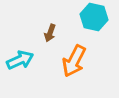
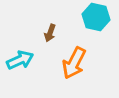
cyan hexagon: moved 2 px right
orange arrow: moved 2 px down
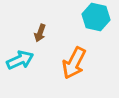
brown arrow: moved 10 px left
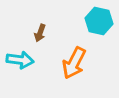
cyan hexagon: moved 3 px right, 4 px down
cyan arrow: rotated 32 degrees clockwise
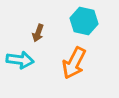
cyan hexagon: moved 15 px left
brown arrow: moved 2 px left
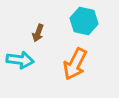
orange arrow: moved 1 px right, 1 px down
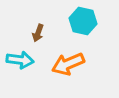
cyan hexagon: moved 1 px left
orange arrow: moved 7 px left; rotated 40 degrees clockwise
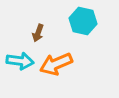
cyan arrow: moved 1 px down
orange arrow: moved 12 px left
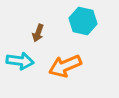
orange arrow: moved 9 px right, 2 px down
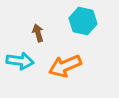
brown arrow: rotated 144 degrees clockwise
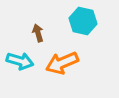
cyan arrow: rotated 8 degrees clockwise
orange arrow: moved 3 px left, 3 px up
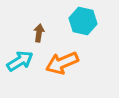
brown arrow: moved 1 px right; rotated 24 degrees clockwise
cyan arrow: rotated 48 degrees counterclockwise
